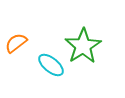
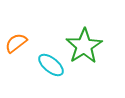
green star: moved 1 px right
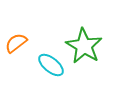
green star: rotated 9 degrees counterclockwise
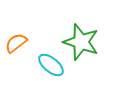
green star: moved 3 px left, 4 px up; rotated 12 degrees counterclockwise
